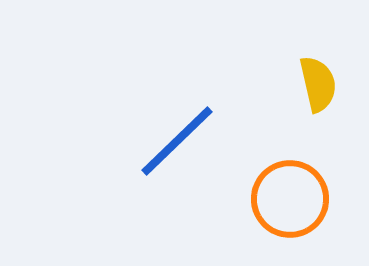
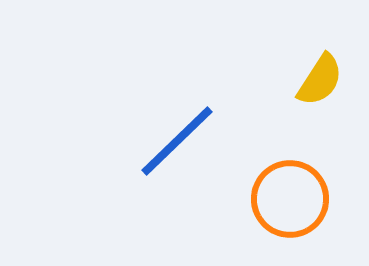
yellow semicircle: moved 2 px right, 4 px up; rotated 46 degrees clockwise
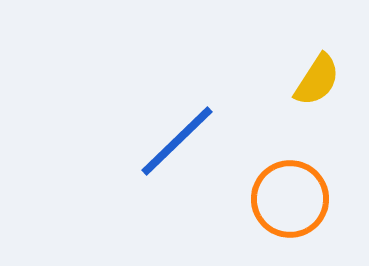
yellow semicircle: moved 3 px left
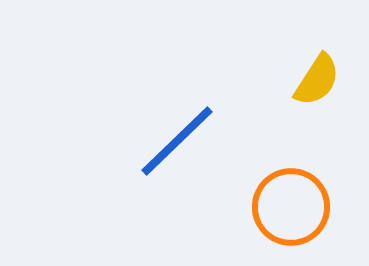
orange circle: moved 1 px right, 8 px down
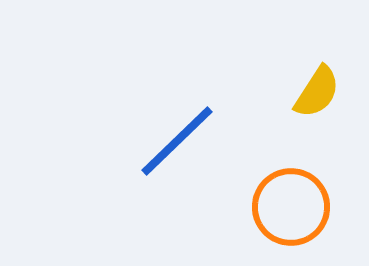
yellow semicircle: moved 12 px down
